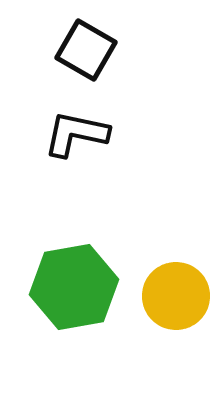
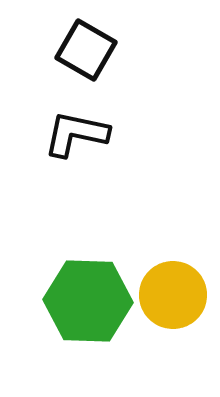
green hexagon: moved 14 px right, 14 px down; rotated 12 degrees clockwise
yellow circle: moved 3 px left, 1 px up
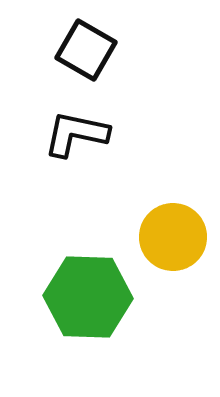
yellow circle: moved 58 px up
green hexagon: moved 4 px up
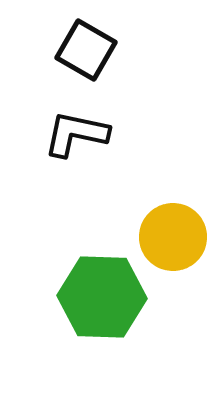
green hexagon: moved 14 px right
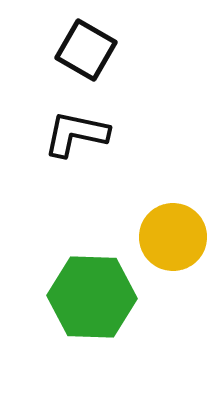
green hexagon: moved 10 px left
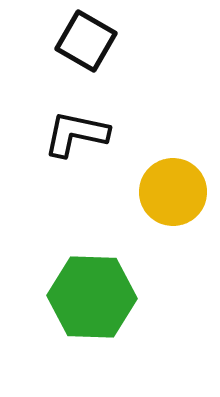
black square: moved 9 px up
yellow circle: moved 45 px up
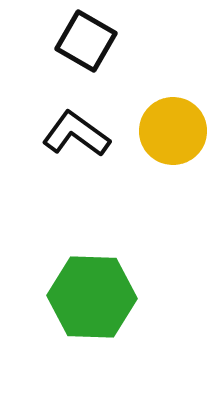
black L-shape: rotated 24 degrees clockwise
yellow circle: moved 61 px up
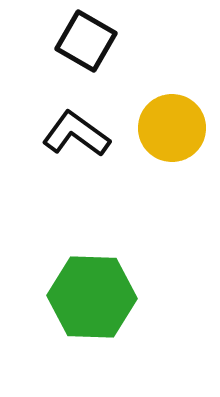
yellow circle: moved 1 px left, 3 px up
